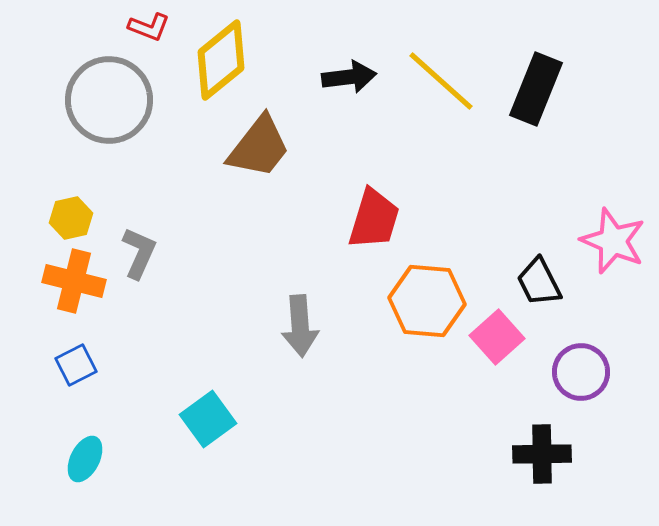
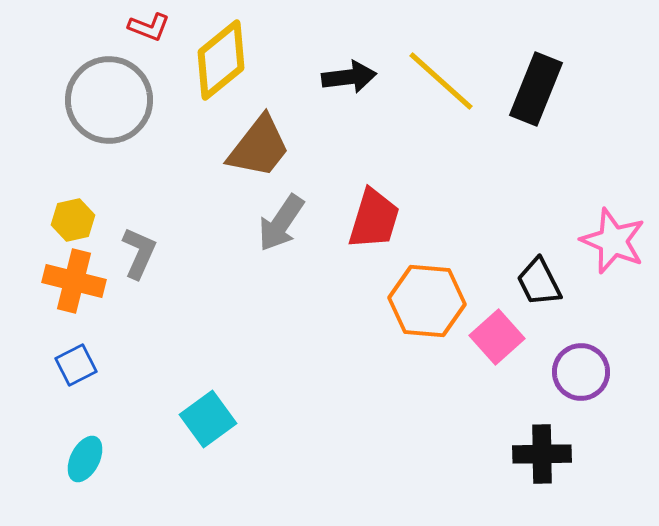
yellow hexagon: moved 2 px right, 2 px down
gray arrow: moved 19 px left, 103 px up; rotated 38 degrees clockwise
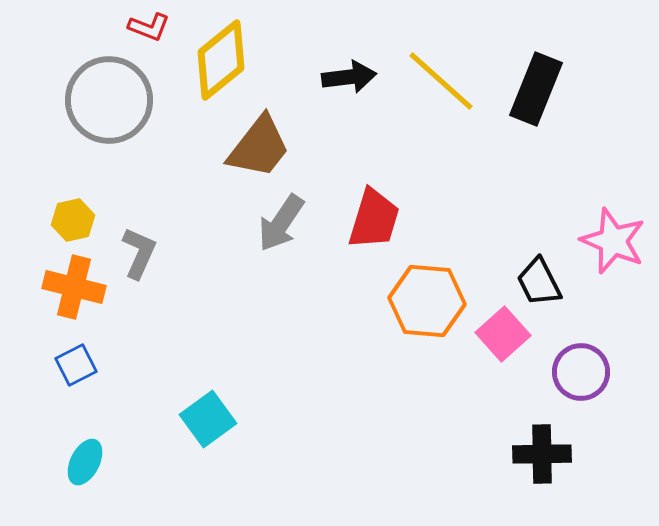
orange cross: moved 6 px down
pink square: moved 6 px right, 3 px up
cyan ellipse: moved 3 px down
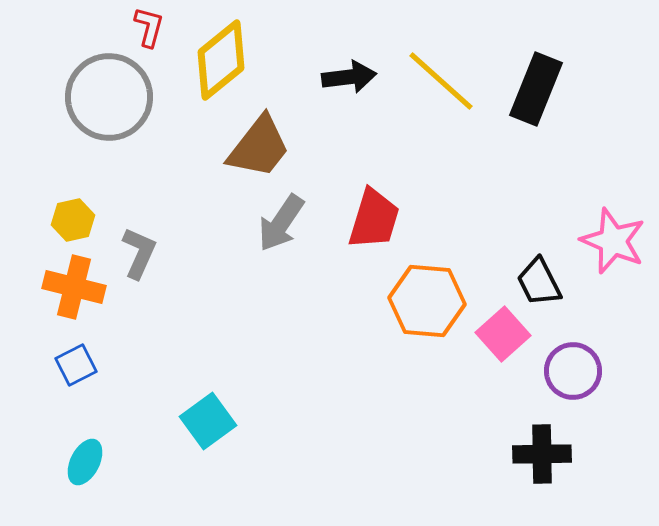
red L-shape: rotated 96 degrees counterclockwise
gray circle: moved 3 px up
purple circle: moved 8 px left, 1 px up
cyan square: moved 2 px down
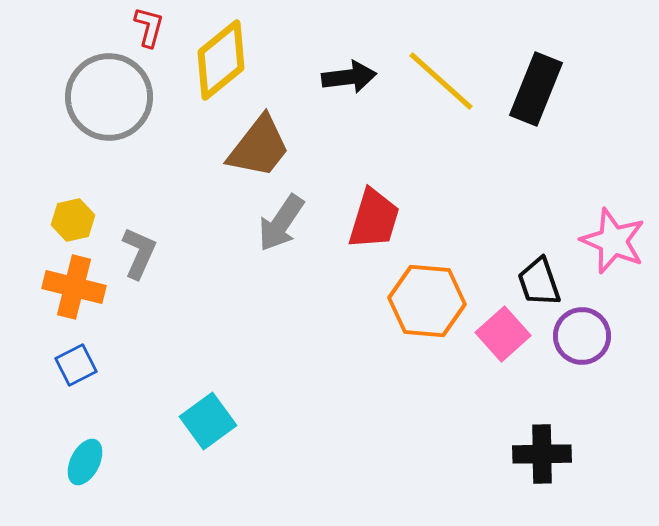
black trapezoid: rotated 8 degrees clockwise
purple circle: moved 9 px right, 35 px up
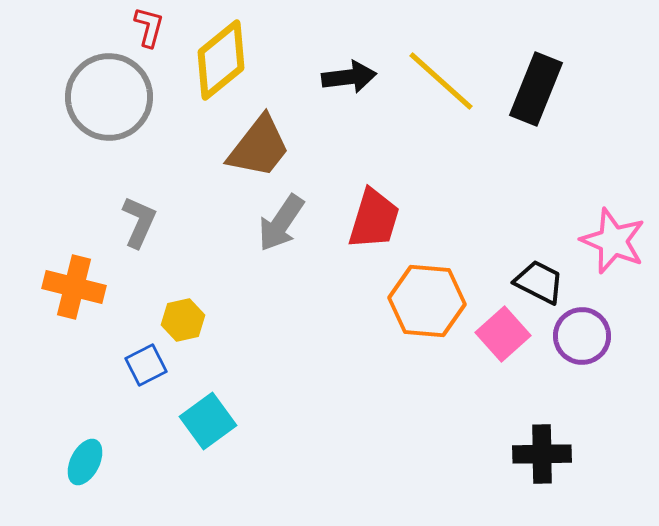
yellow hexagon: moved 110 px right, 100 px down
gray L-shape: moved 31 px up
black trapezoid: rotated 136 degrees clockwise
blue square: moved 70 px right
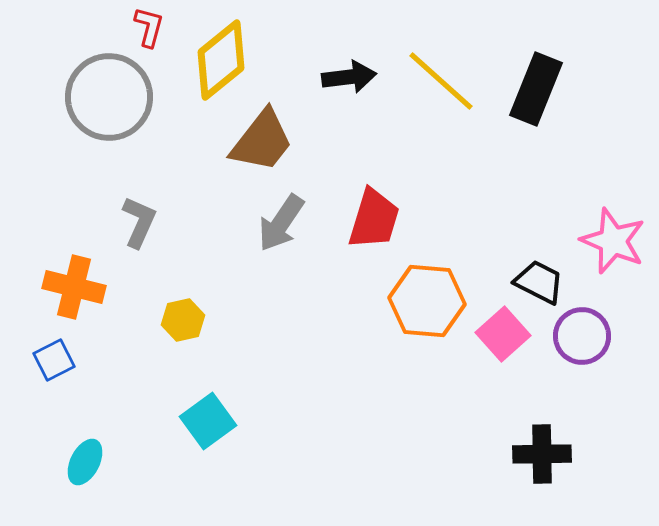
brown trapezoid: moved 3 px right, 6 px up
blue square: moved 92 px left, 5 px up
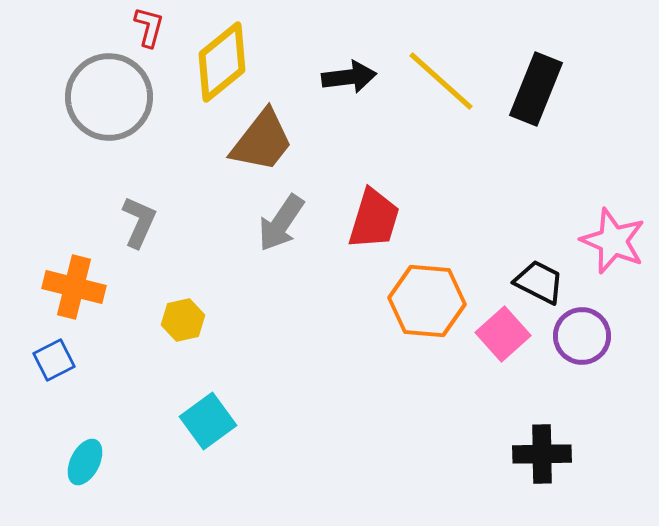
yellow diamond: moved 1 px right, 2 px down
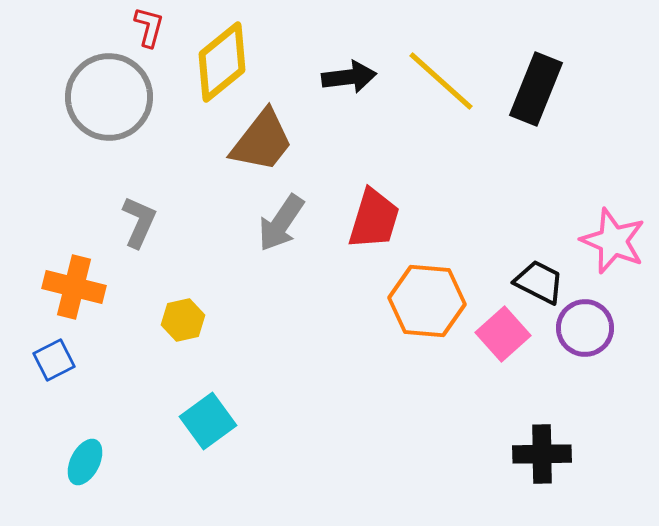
purple circle: moved 3 px right, 8 px up
